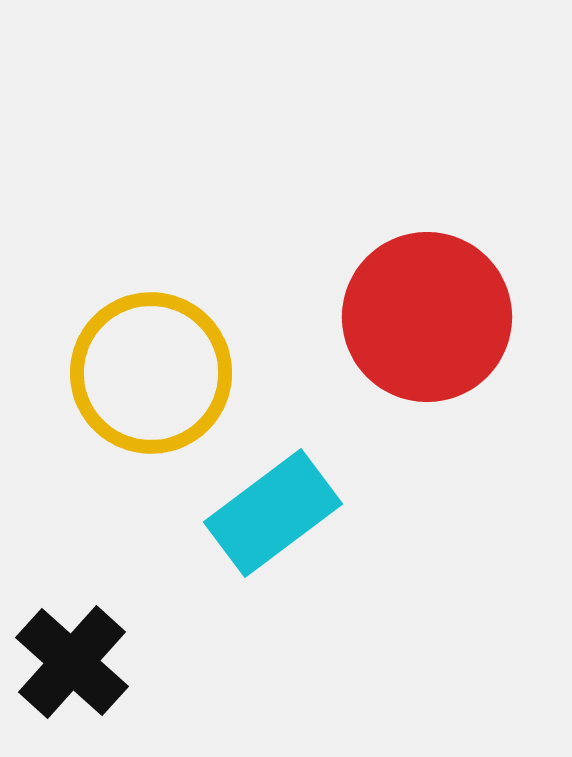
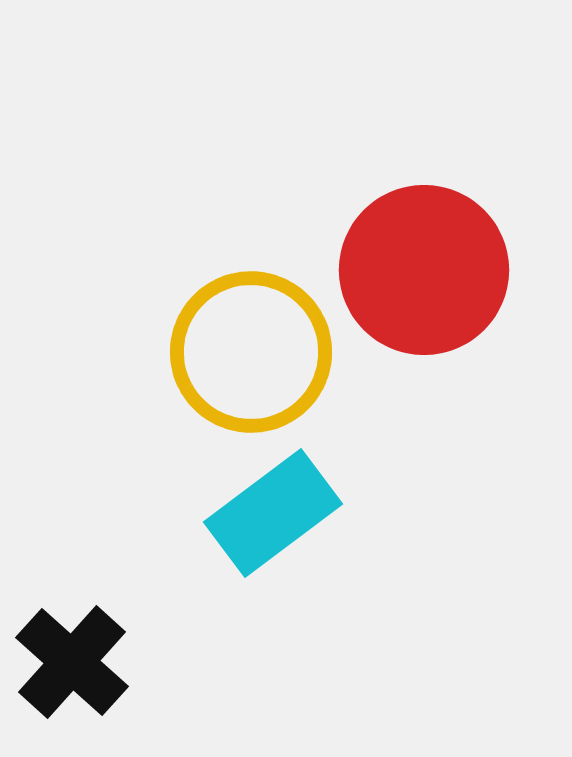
red circle: moved 3 px left, 47 px up
yellow circle: moved 100 px right, 21 px up
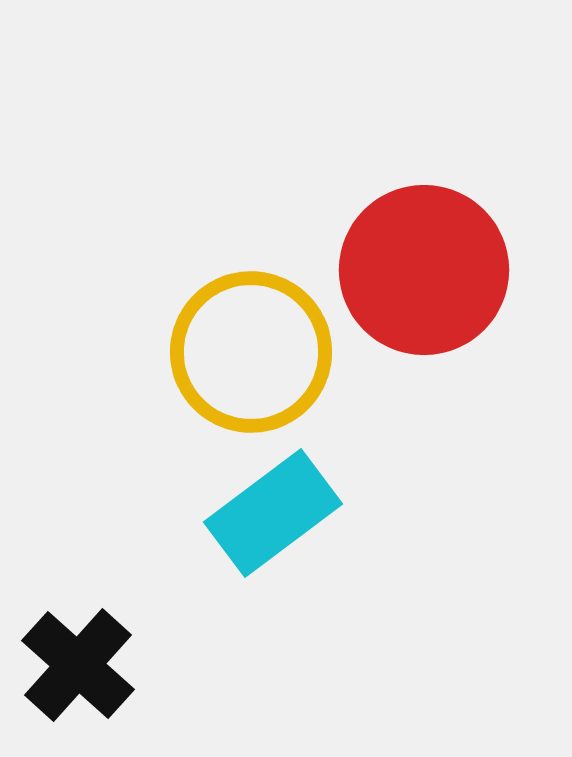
black cross: moved 6 px right, 3 px down
